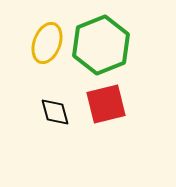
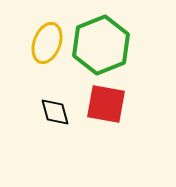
red square: rotated 24 degrees clockwise
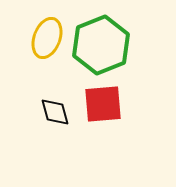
yellow ellipse: moved 5 px up
red square: moved 3 px left; rotated 15 degrees counterclockwise
